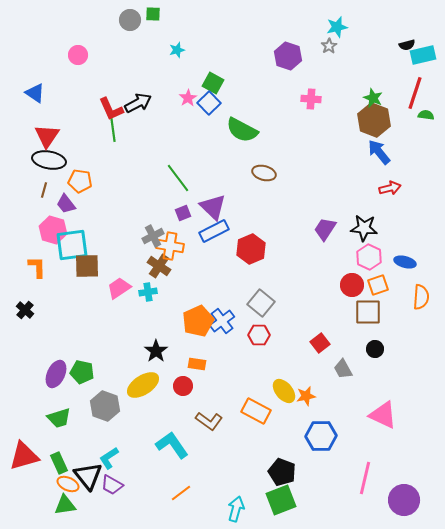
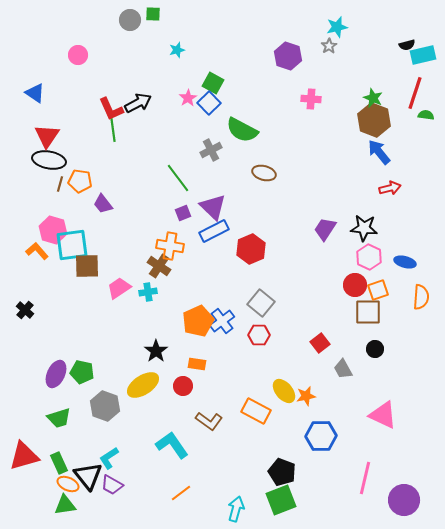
brown line at (44, 190): moved 16 px right, 6 px up
purple trapezoid at (66, 204): moved 37 px right
gray cross at (153, 236): moved 58 px right, 86 px up
orange L-shape at (37, 267): moved 16 px up; rotated 40 degrees counterclockwise
red circle at (352, 285): moved 3 px right
orange square at (378, 285): moved 5 px down
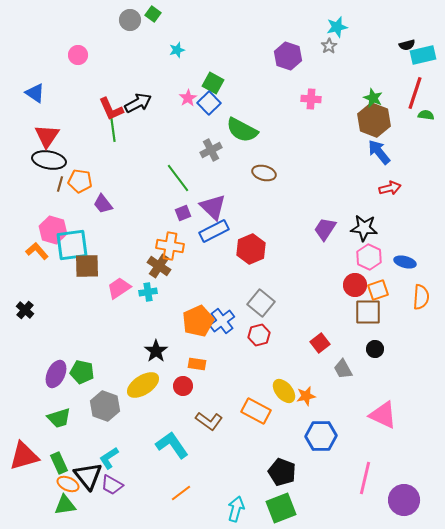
green square at (153, 14): rotated 35 degrees clockwise
red hexagon at (259, 335): rotated 15 degrees counterclockwise
green square at (281, 500): moved 8 px down
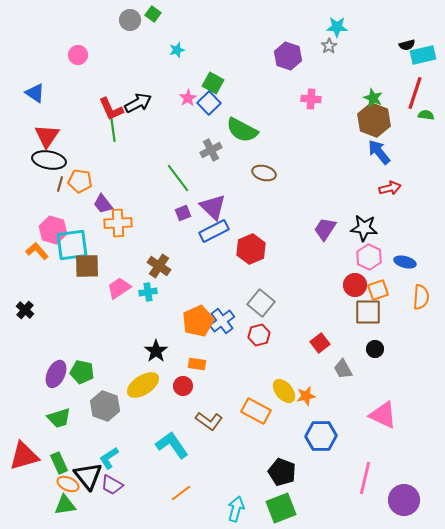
cyan star at (337, 27): rotated 15 degrees clockwise
orange cross at (170, 246): moved 52 px left, 23 px up; rotated 12 degrees counterclockwise
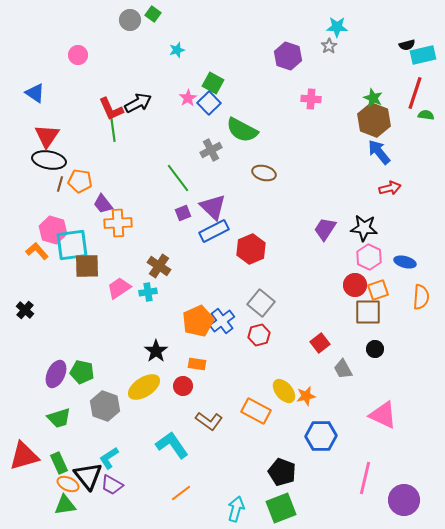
yellow ellipse at (143, 385): moved 1 px right, 2 px down
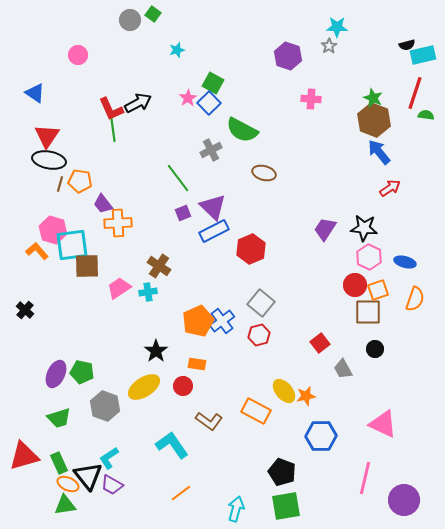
red arrow at (390, 188): rotated 20 degrees counterclockwise
orange semicircle at (421, 297): moved 6 px left, 2 px down; rotated 15 degrees clockwise
pink triangle at (383, 415): moved 9 px down
green square at (281, 508): moved 5 px right, 2 px up; rotated 12 degrees clockwise
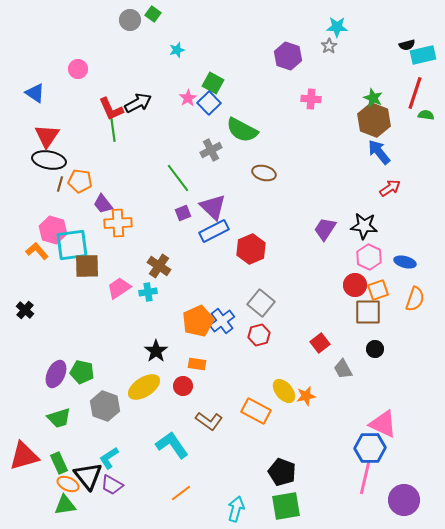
pink circle at (78, 55): moved 14 px down
black star at (364, 228): moved 2 px up
blue hexagon at (321, 436): moved 49 px right, 12 px down
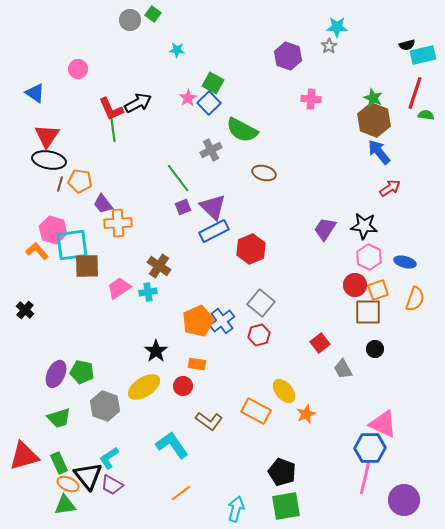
cyan star at (177, 50): rotated 21 degrees clockwise
purple square at (183, 213): moved 6 px up
orange star at (306, 396): moved 18 px down; rotated 12 degrees counterclockwise
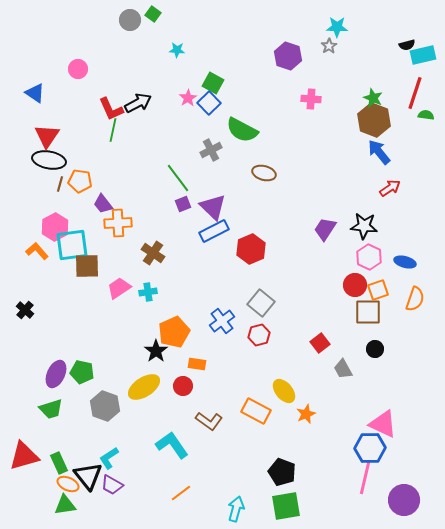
green line at (113, 130): rotated 20 degrees clockwise
purple square at (183, 207): moved 3 px up
pink hexagon at (53, 230): moved 2 px right, 3 px up; rotated 16 degrees clockwise
brown cross at (159, 266): moved 6 px left, 13 px up
orange pentagon at (198, 321): moved 24 px left, 11 px down
green trapezoid at (59, 418): moved 8 px left, 9 px up
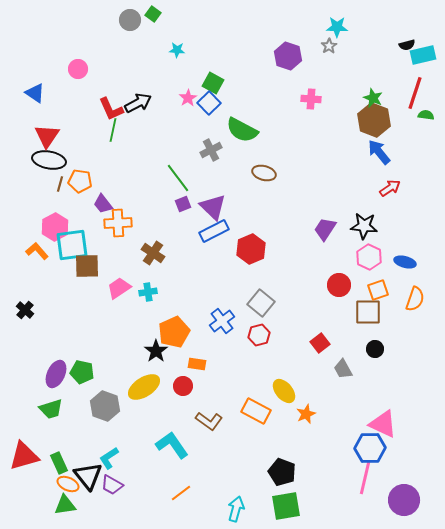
red circle at (355, 285): moved 16 px left
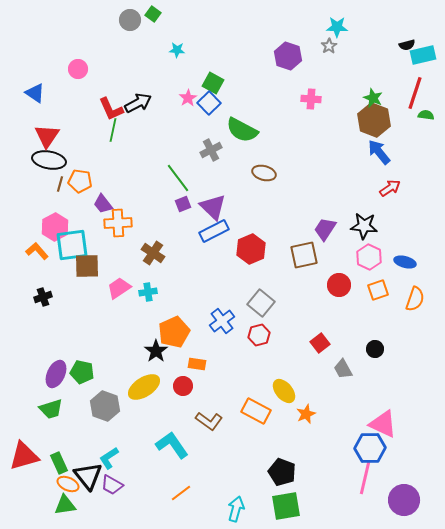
black cross at (25, 310): moved 18 px right, 13 px up; rotated 30 degrees clockwise
brown square at (368, 312): moved 64 px left, 57 px up; rotated 12 degrees counterclockwise
